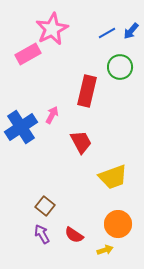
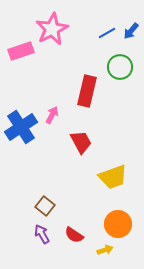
pink rectangle: moved 7 px left, 3 px up; rotated 10 degrees clockwise
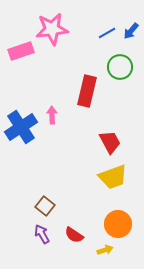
pink star: rotated 20 degrees clockwise
pink arrow: rotated 30 degrees counterclockwise
red trapezoid: moved 29 px right
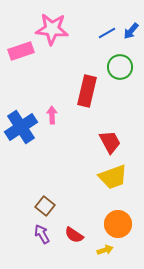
pink star: rotated 12 degrees clockwise
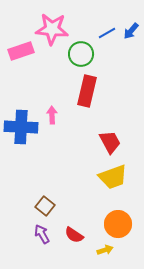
green circle: moved 39 px left, 13 px up
blue cross: rotated 36 degrees clockwise
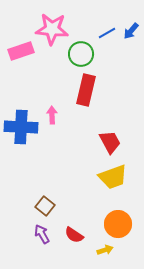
red rectangle: moved 1 px left, 1 px up
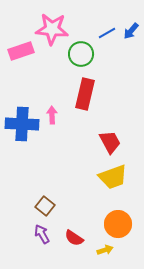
red rectangle: moved 1 px left, 4 px down
blue cross: moved 1 px right, 3 px up
red semicircle: moved 3 px down
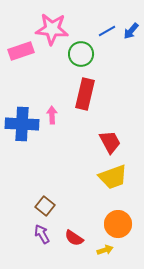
blue line: moved 2 px up
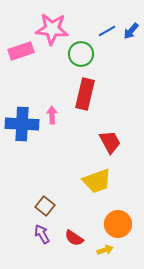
yellow trapezoid: moved 16 px left, 4 px down
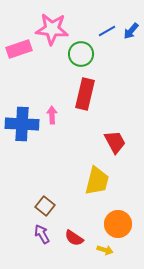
pink rectangle: moved 2 px left, 2 px up
red trapezoid: moved 5 px right
yellow trapezoid: rotated 56 degrees counterclockwise
yellow arrow: rotated 35 degrees clockwise
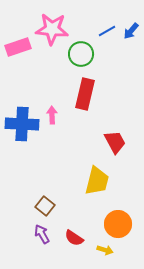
pink rectangle: moved 1 px left, 2 px up
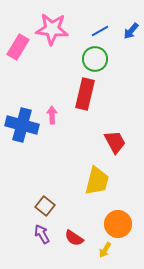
blue line: moved 7 px left
pink rectangle: rotated 40 degrees counterclockwise
green circle: moved 14 px right, 5 px down
blue cross: moved 1 px down; rotated 12 degrees clockwise
yellow arrow: rotated 105 degrees clockwise
